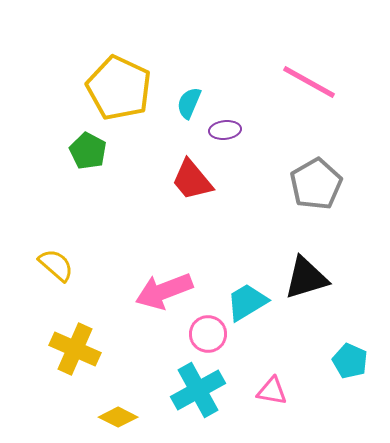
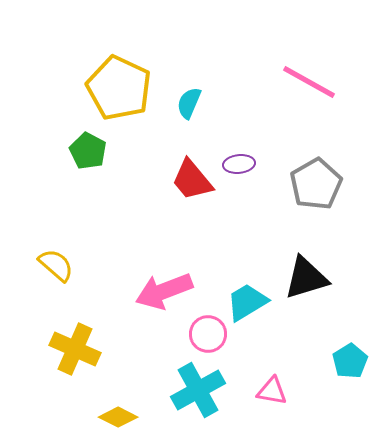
purple ellipse: moved 14 px right, 34 px down
cyan pentagon: rotated 16 degrees clockwise
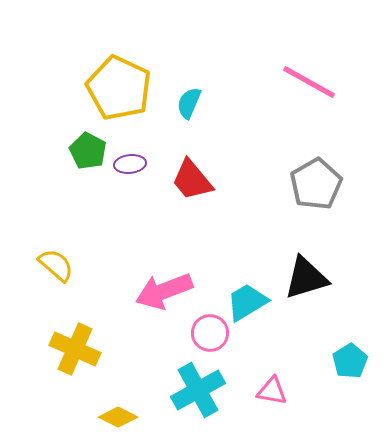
purple ellipse: moved 109 px left
pink circle: moved 2 px right, 1 px up
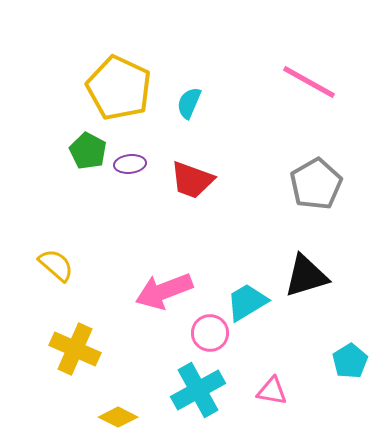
red trapezoid: rotated 30 degrees counterclockwise
black triangle: moved 2 px up
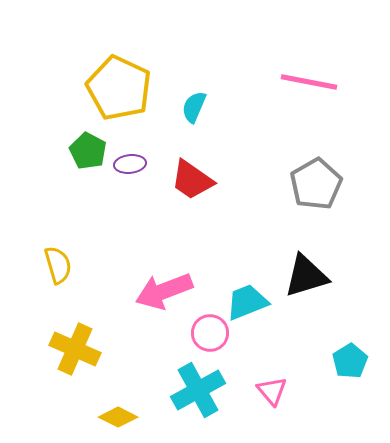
pink line: rotated 18 degrees counterclockwise
cyan semicircle: moved 5 px right, 4 px down
red trapezoid: rotated 15 degrees clockwise
yellow semicircle: moved 2 px right; rotated 33 degrees clockwise
cyan trapezoid: rotated 9 degrees clockwise
pink triangle: rotated 40 degrees clockwise
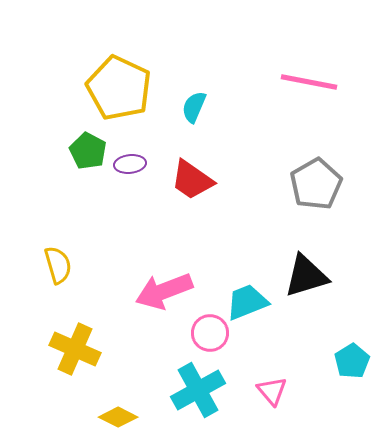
cyan pentagon: moved 2 px right
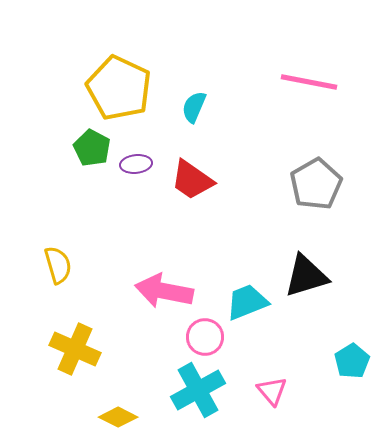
green pentagon: moved 4 px right, 3 px up
purple ellipse: moved 6 px right
pink arrow: rotated 32 degrees clockwise
pink circle: moved 5 px left, 4 px down
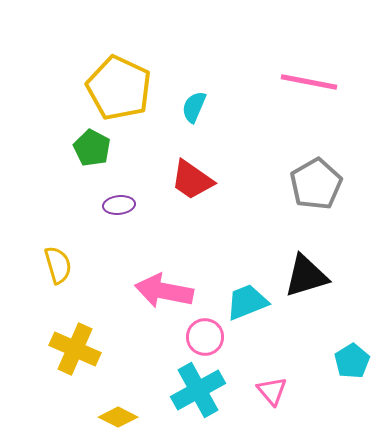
purple ellipse: moved 17 px left, 41 px down
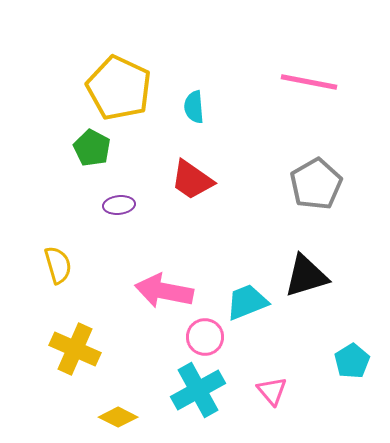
cyan semicircle: rotated 28 degrees counterclockwise
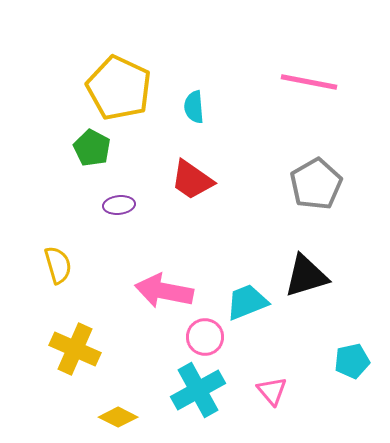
cyan pentagon: rotated 20 degrees clockwise
